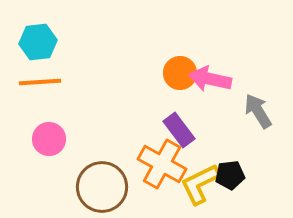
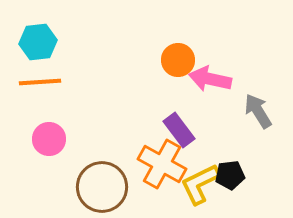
orange circle: moved 2 px left, 13 px up
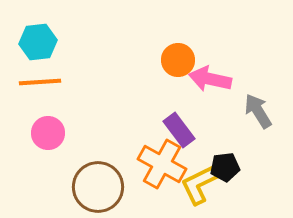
pink circle: moved 1 px left, 6 px up
black pentagon: moved 5 px left, 8 px up
brown circle: moved 4 px left
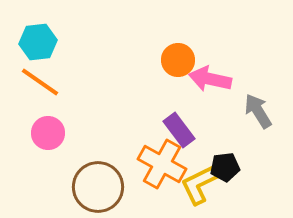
orange line: rotated 39 degrees clockwise
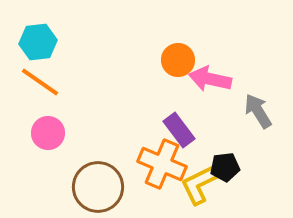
orange cross: rotated 6 degrees counterclockwise
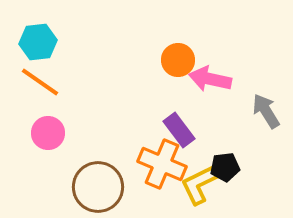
gray arrow: moved 8 px right
